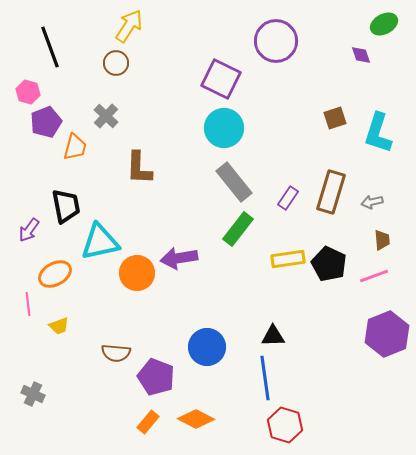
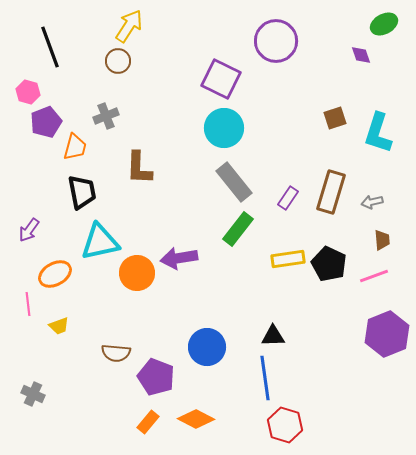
brown circle at (116, 63): moved 2 px right, 2 px up
gray cross at (106, 116): rotated 25 degrees clockwise
black trapezoid at (66, 206): moved 16 px right, 14 px up
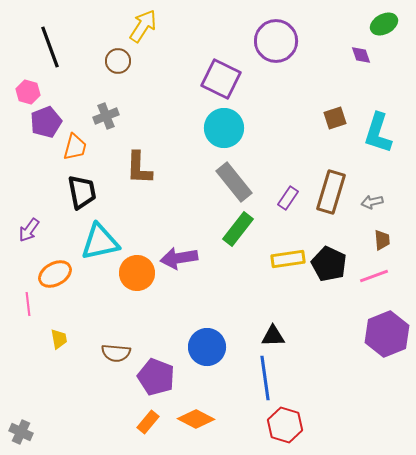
yellow arrow at (129, 26): moved 14 px right
yellow trapezoid at (59, 326): moved 13 px down; rotated 80 degrees counterclockwise
gray cross at (33, 394): moved 12 px left, 38 px down
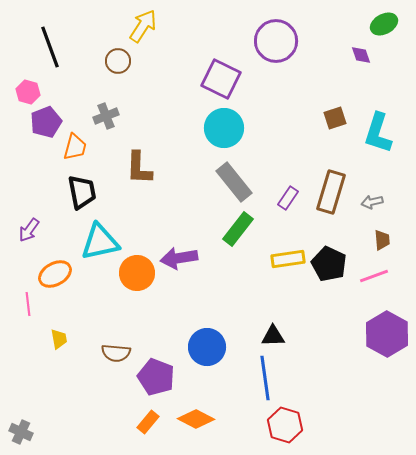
purple hexagon at (387, 334): rotated 9 degrees counterclockwise
